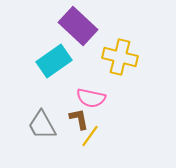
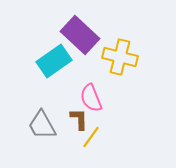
purple rectangle: moved 2 px right, 9 px down
pink semicircle: rotated 56 degrees clockwise
brown L-shape: rotated 10 degrees clockwise
yellow line: moved 1 px right, 1 px down
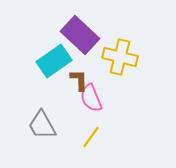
brown L-shape: moved 39 px up
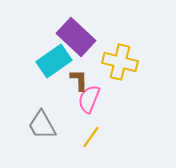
purple rectangle: moved 4 px left, 2 px down
yellow cross: moved 5 px down
pink semicircle: moved 2 px left, 1 px down; rotated 44 degrees clockwise
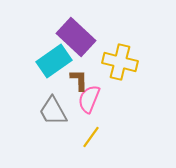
gray trapezoid: moved 11 px right, 14 px up
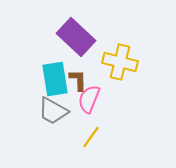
cyan rectangle: moved 1 px right, 18 px down; rotated 64 degrees counterclockwise
brown L-shape: moved 1 px left
gray trapezoid: rotated 32 degrees counterclockwise
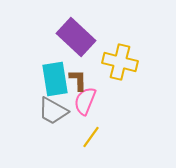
pink semicircle: moved 4 px left, 2 px down
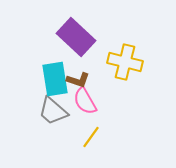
yellow cross: moved 5 px right
brown L-shape: rotated 110 degrees clockwise
pink semicircle: rotated 52 degrees counterclockwise
gray trapezoid: rotated 12 degrees clockwise
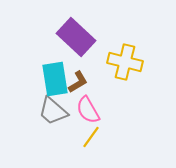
brown L-shape: moved 2 px down; rotated 50 degrees counterclockwise
pink semicircle: moved 3 px right, 9 px down
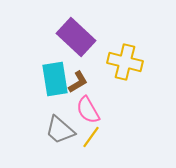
gray trapezoid: moved 7 px right, 19 px down
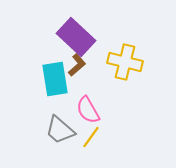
brown L-shape: moved 1 px left, 17 px up; rotated 10 degrees counterclockwise
